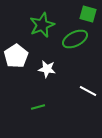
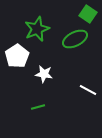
green square: rotated 18 degrees clockwise
green star: moved 5 px left, 4 px down
white pentagon: moved 1 px right
white star: moved 3 px left, 5 px down
white line: moved 1 px up
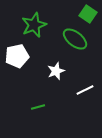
green star: moved 3 px left, 4 px up
green ellipse: rotated 65 degrees clockwise
white pentagon: rotated 20 degrees clockwise
white star: moved 12 px right, 3 px up; rotated 30 degrees counterclockwise
white line: moved 3 px left; rotated 54 degrees counterclockwise
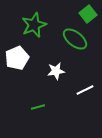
green square: rotated 18 degrees clockwise
white pentagon: moved 2 px down; rotated 10 degrees counterclockwise
white star: rotated 12 degrees clockwise
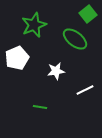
green line: moved 2 px right; rotated 24 degrees clockwise
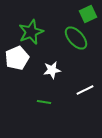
green square: rotated 12 degrees clockwise
green star: moved 3 px left, 7 px down
green ellipse: moved 1 px right, 1 px up; rotated 10 degrees clockwise
white star: moved 4 px left, 1 px up
green line: moved 4 px right, 5 px up
